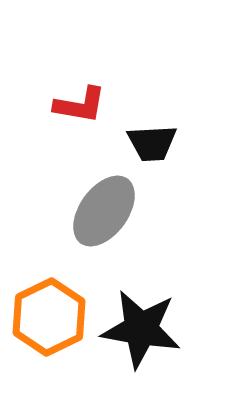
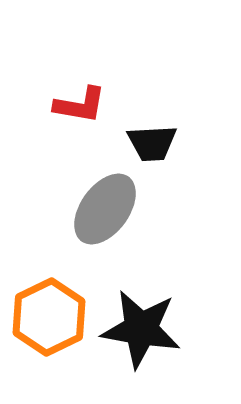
gray ellipse: moved 1 px right, 2 px up
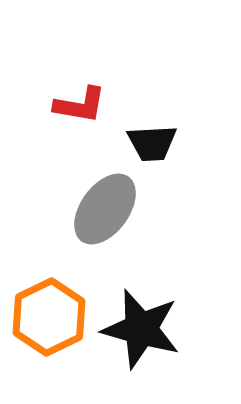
black star: rotated 6 degrees clockwise
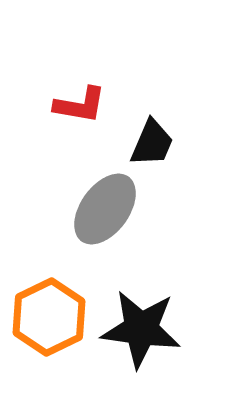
black trapezoid: rotated 64 degrees counterclockwise
black star: rotated 8 degrees counterclockwise
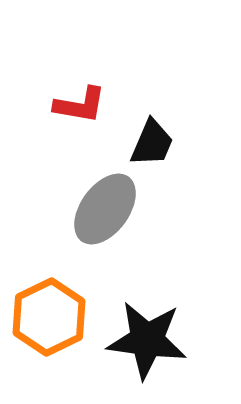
black star: moved 6 px right, 11 px down
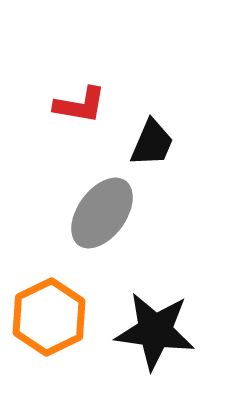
gray ellipse: moved 3 px left, 4 px down
black star: moved 8 px right, 9 px up
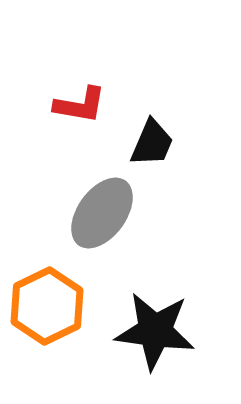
orange hexagon: moved 2 px left, 11 px up
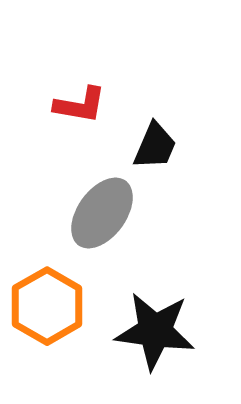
black trapezoid: moved 3 px right, 3 px down
orange hexagon: rotated 4 degrees counterclockwise
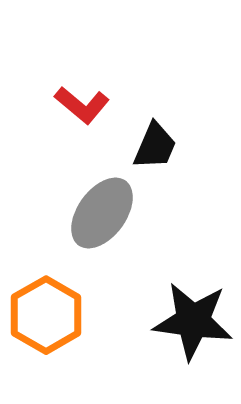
red L-shape: moved 2 px right; rotated 30 degrees clockwise
orange hexagon: moved 1 px left, 9 px down
black star: moved 38 px right, 10 px up
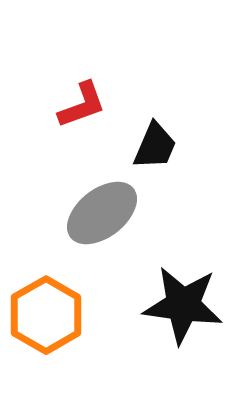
red L-shape: rotated 60 degrees counterclockwise
gray ellipse: rotated 16 degrees clockwise
black star: moved 10 px left, 16 px up
